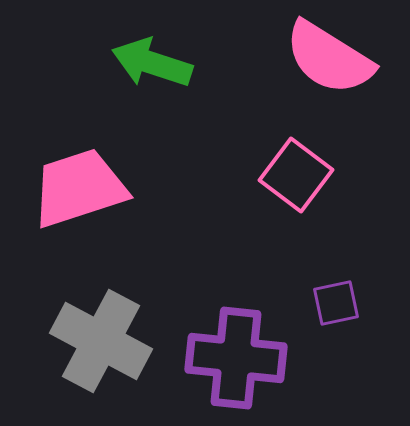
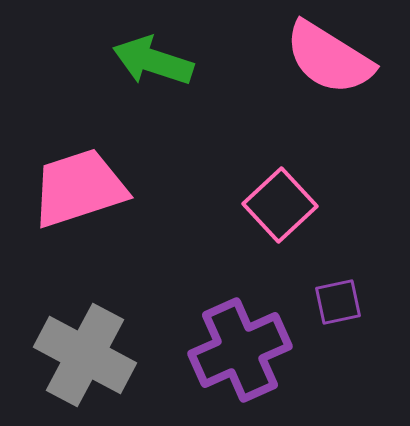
green arrow: moved 1 px right, 2 px up
pink square: moved 16 px left, 30 px down; rotated 10 degrees clockwise
purple square: moved 2 px right, 1 px up
gray cross: moved 16 px left, 14 px down
purple cross: moved 4 px right, 8 px up; rotated 30 degrees counterclockwise
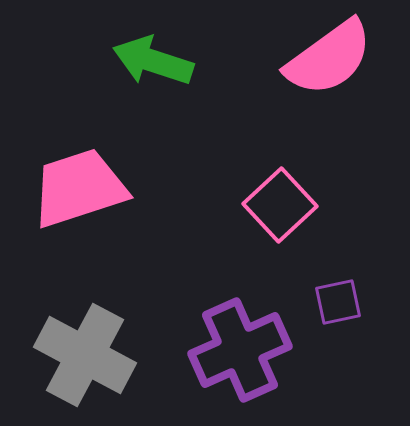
pink semicircle: rotated 68 degrees counterclockwise
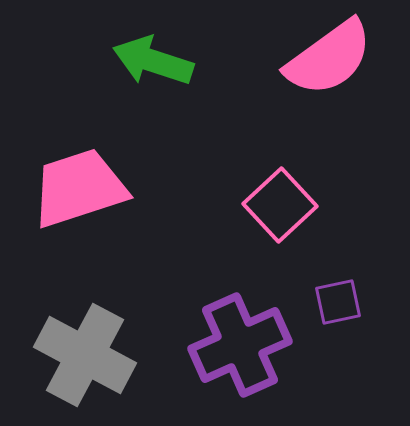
purple cross: moved 5 px up
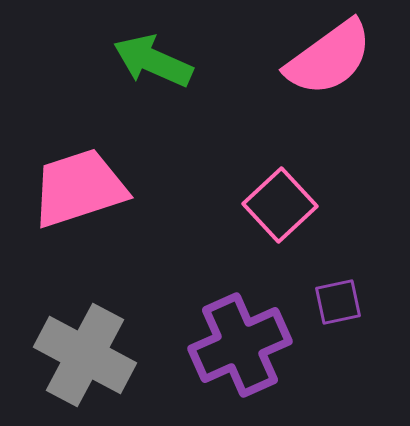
green arrow: rotated 6 degrees clockwise
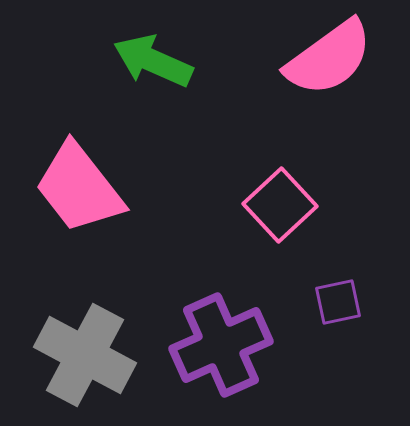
pink trapezoid: rotated 110 degrees counterclockwise
purple cross: moved 19 px left
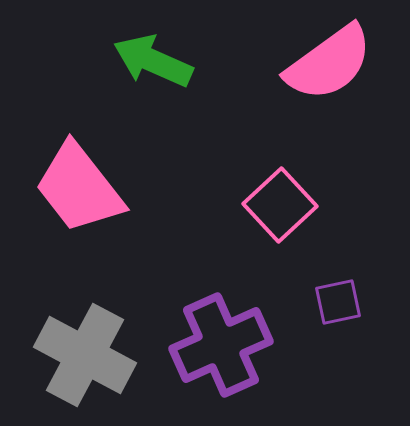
pink semicircle: moved 5 px down
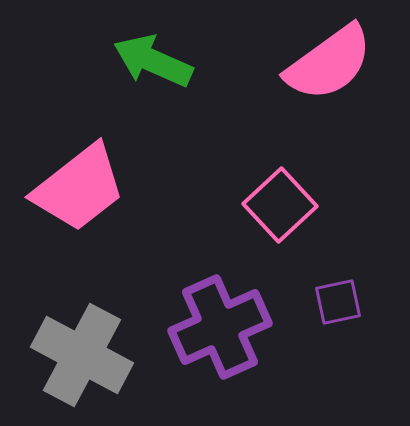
pink trapezoid: rotated 90 degrees counterclockwise
purple cross: moved 1 px left, 18 px up
gray cross: moved 3 px left
